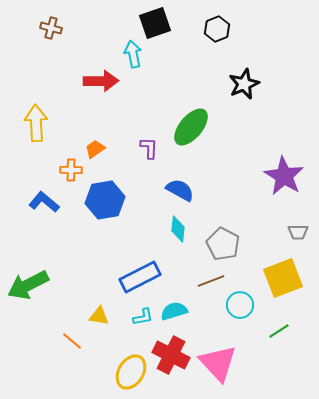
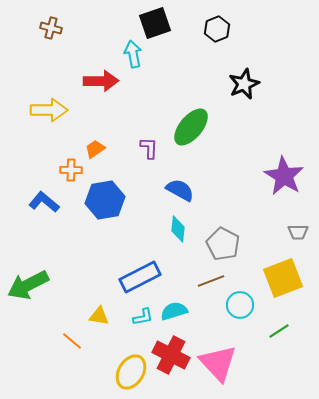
yellow arrow: moved 13 px right, 13 px up; rotated 93 degrees clockwise
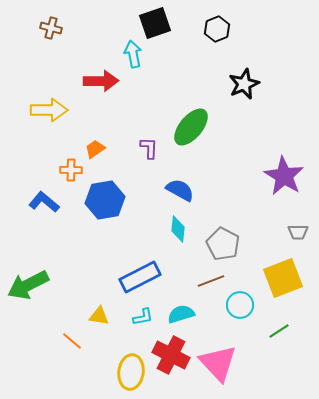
cyan semicircle: moved 7 px right, 3 px down
yellow ellipse: rotated 24 degrees counterclockwise
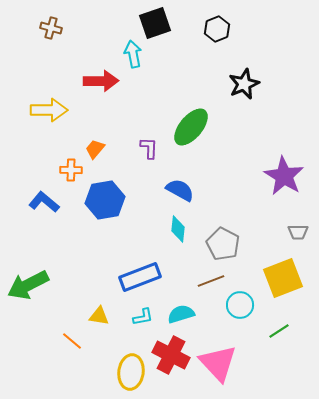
orange trapezoid: rotated 15 degrees counterclockwise
blue rectangle: rotated 6 degrees clockwise
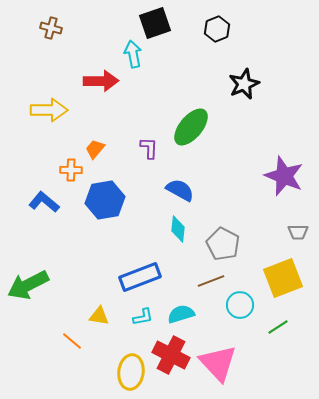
purple star: rotated 9 degrees counterclockwise
green line: moved 1 px left, 4 px up
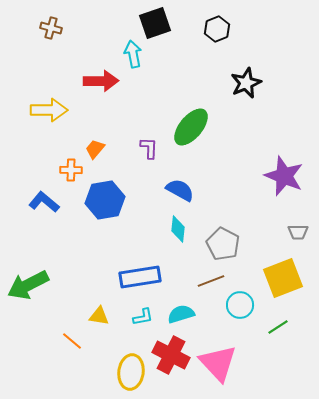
black star: moved 2 px right, 1 px up
blue rectangle: rotated 12 degrees clockwise
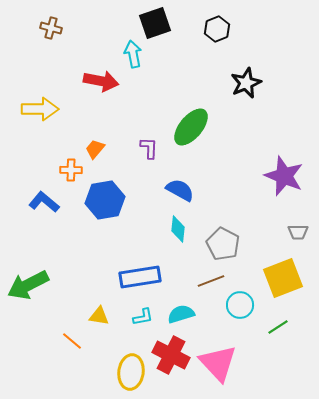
red arrow: rotated 12 degrees clockwise
yellow arrow: moved 9 px left, 1 px up
